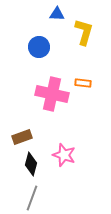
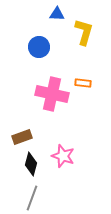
pink star: moved 1 px left, 1 px down
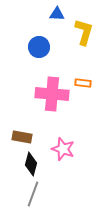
pink cross: rotated 8 degrees counterclockwise
brown rectangle: rotated 30 degrees clockwise
pink star: moved 7 px up
gray line: moved 1 px right, 4 px up
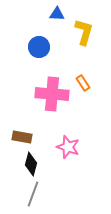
orange rectangle: rotated 49 degrees clockwise
pink star: moved 5 px right, 2 px up
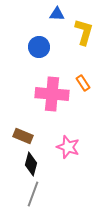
brown rectangle: moved 1 px right, 1 px up; rotated 12 degrees clockwise
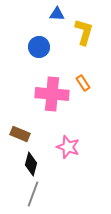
brown rectangle: moved 3 px left, 2 px up
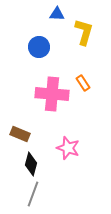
pink star: moved 1 px down
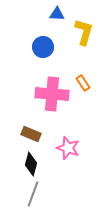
blue circle: moved 4 px right
brown rectangle: moved 11 px right
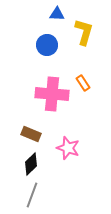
blue circle: moved 4 px right, 2 px up
black diamond: rotated 30 degrees clockwise
gray line: moved 1 px left, 1 px down
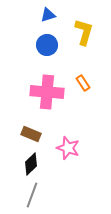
blue triangle: moved 9 px left, 1 px down; rotated 21 degrees counterclockwise
pink cross: moved 5 px left, 2 px up
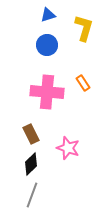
yellow L-shape: moved 4 px up
brown rectangle: rotated 42 degrees clockwise
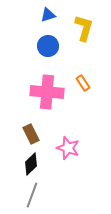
blue circle: moved 1 px right, 1 px down
